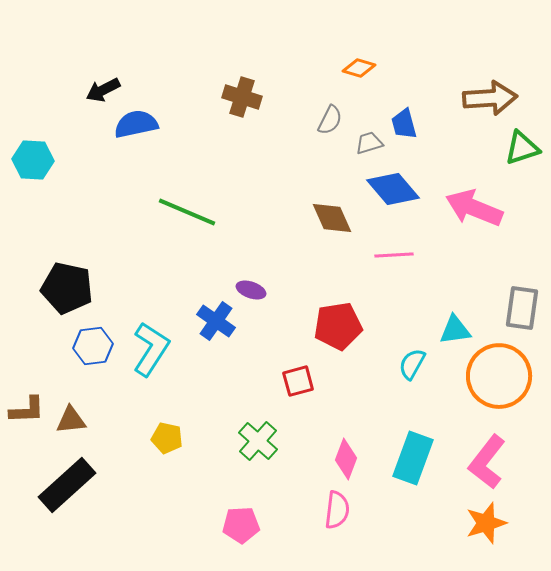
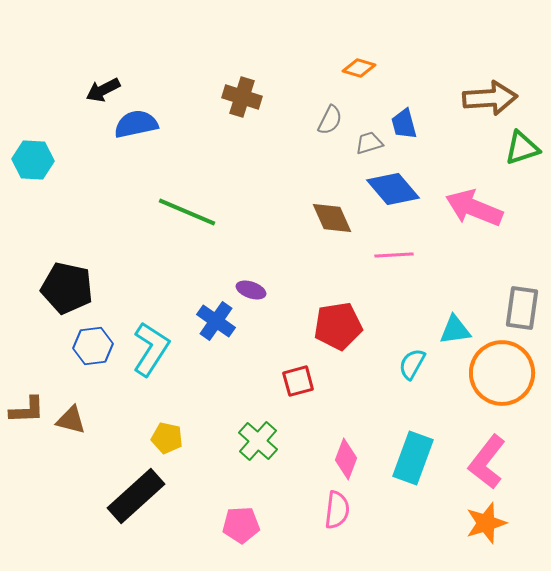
orange circle: moved 3 px right, 3 px up
brown triangle: rotated 20 degrees clockwise
black rectangle: moved 69 px right, 11 px down
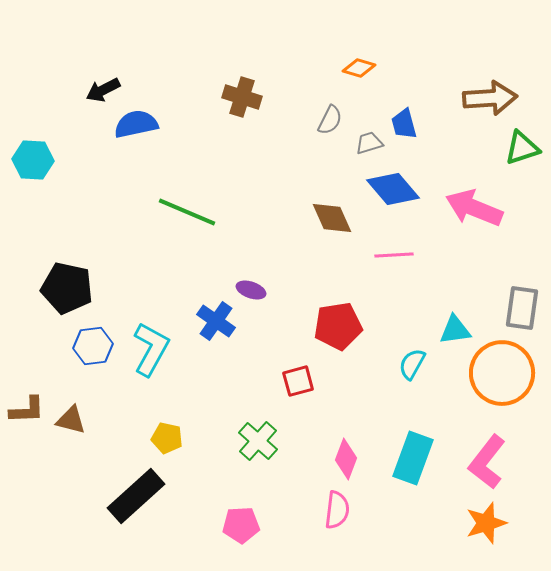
cyan L-shape: rotated 4 degrees counterclockwise
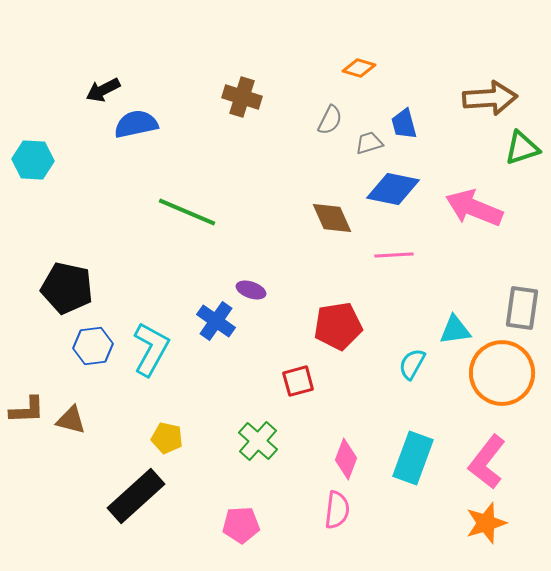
blue diamond: rotated 38 degrees counterclockwise
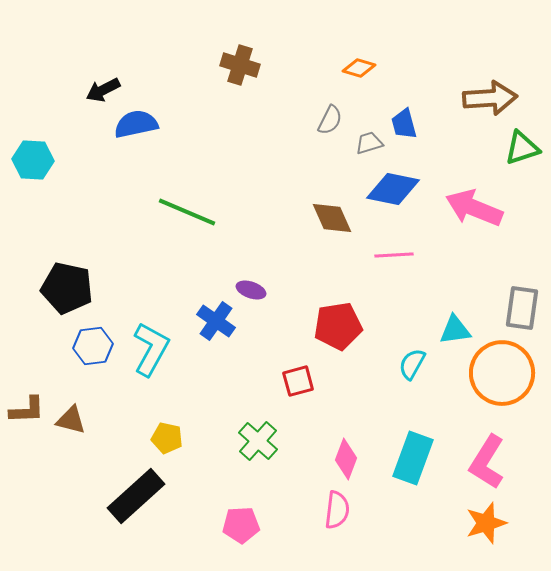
brown cross: moved 2 px left, 32 px up
pink L-shape: rotated 6 degrees counterclockwise
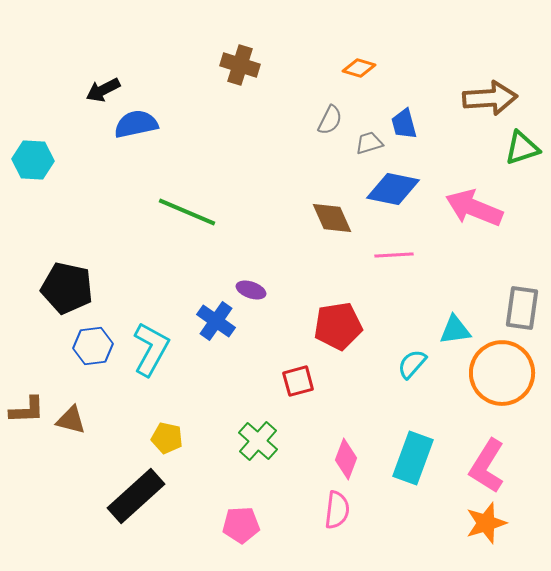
cyan semicircle: rotated 12 degrees clockwise
pink L-shape: moved 4 px down
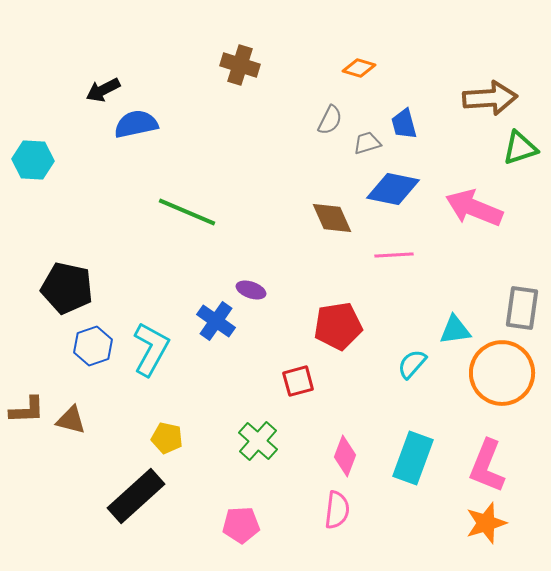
gray trapezoid: moved 2 px left
green triangle: moved 2 px left
blue hexagon: rotated 12 degrees counterclockwise
pink diamond: moved 1 px left, 3 px up
pink L-shape: rotated 10 degrees counterclockwise
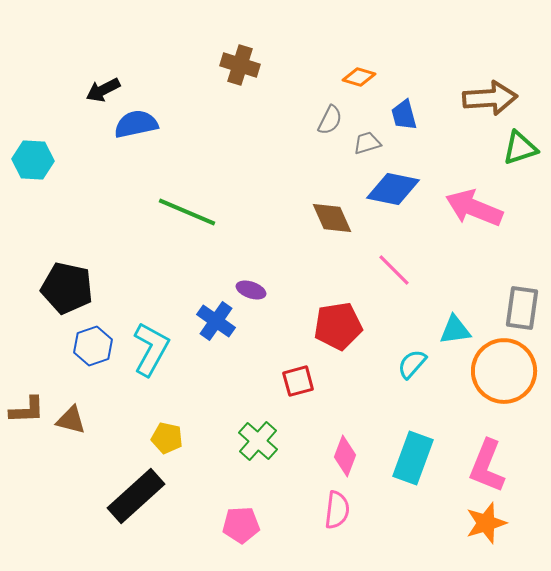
orange diamond: moved 9 px down
blue trapezoid: moved 9 px up
pink line: moved 15 px down; rotated 48 degrees clockwise
orange circle: moved 2 px right, 2 px up
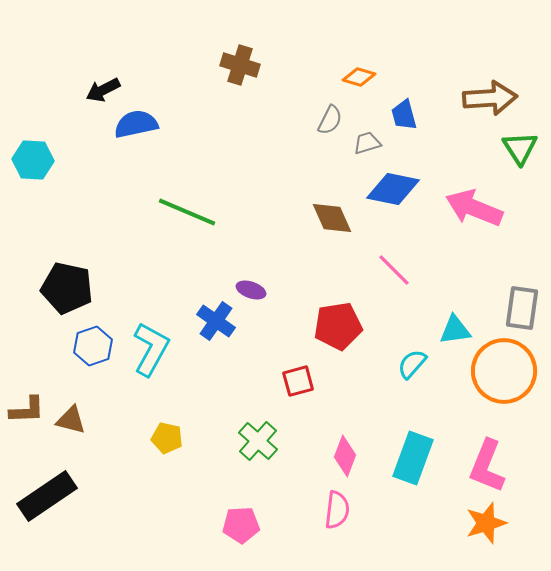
green triangle: rotated 45 degrees counterclockwise
black rectangle: moved 89 px left; rotated 8 degrees clockwise
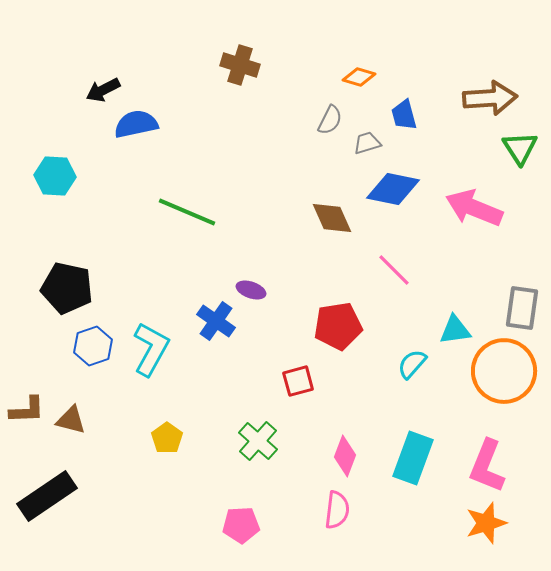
cyan hexagon: moved 22 px right, 16 px down
yellow pentagon: rotated 24 degrees clockwise
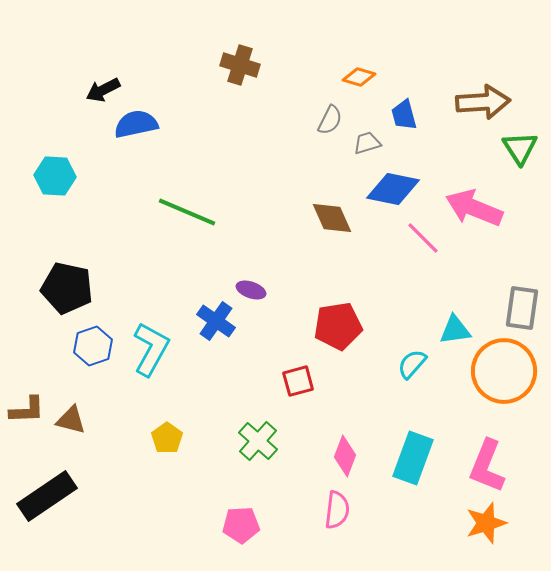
brown arrow: moved 7 px left, 4 px down
pink line: moved 29 px right, 32 px up
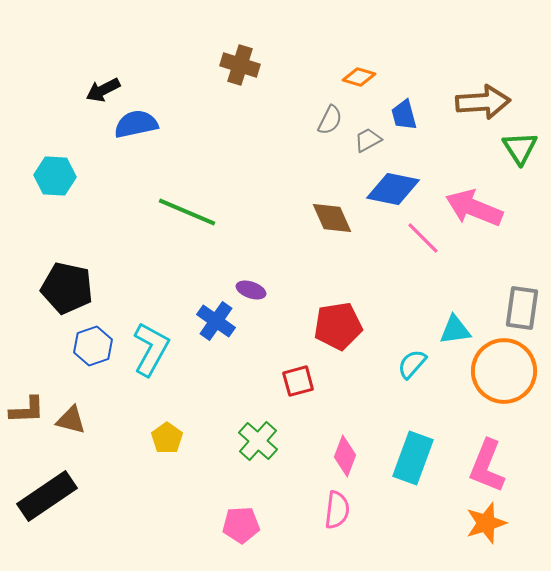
gray trapezoid: moved 1 px right, 3 px up; rotated 12 degrees counterclockwise
